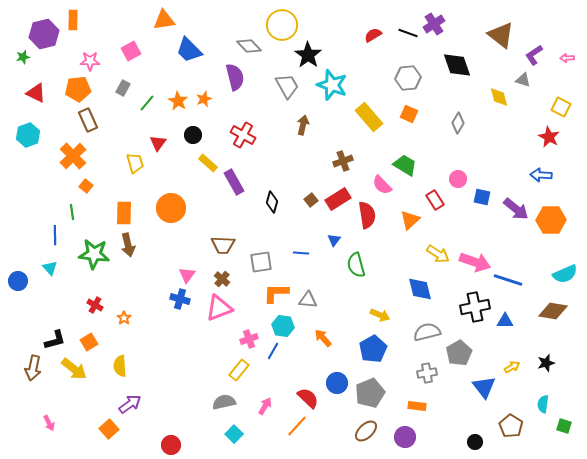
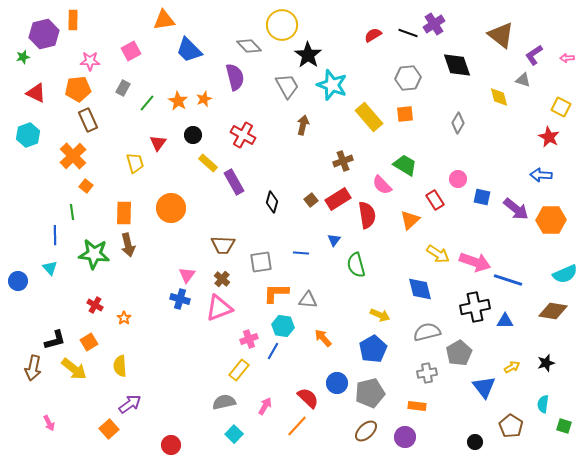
orange square at (409, 114): moved 4 px left; rotated 30 degrees counterclockwise
gray pentagon at (370, 393): rotated 8 degrees clockwise
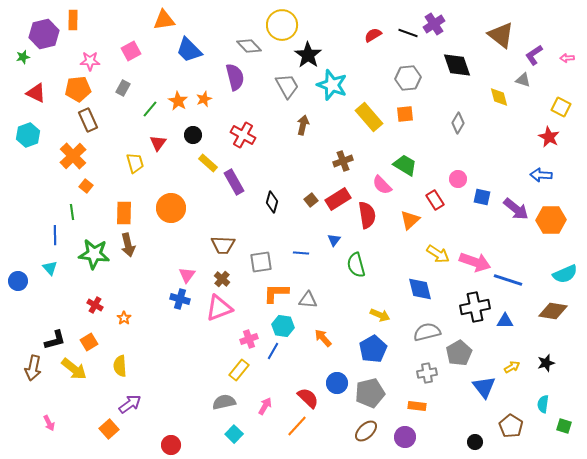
green line at (147, 103): moved 3 px right, 6 px down
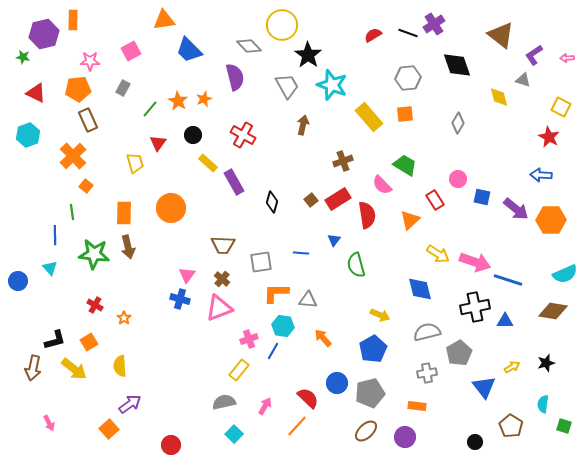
green star at (23, 57): rotated 24 degrees clockwise
brown arrow at (128, 245): moved 2 px down
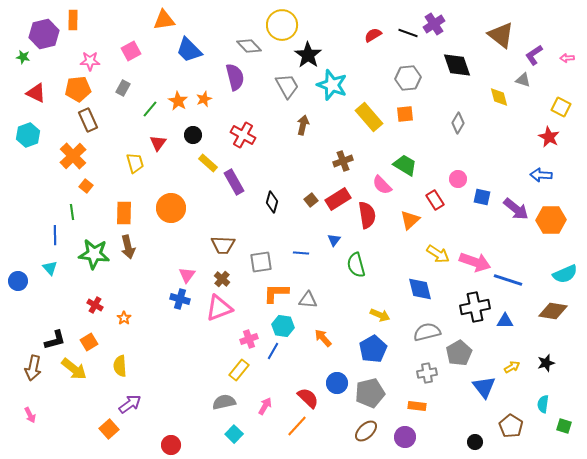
pink arrow at (49, 423): moved 19 px left, 8 px up
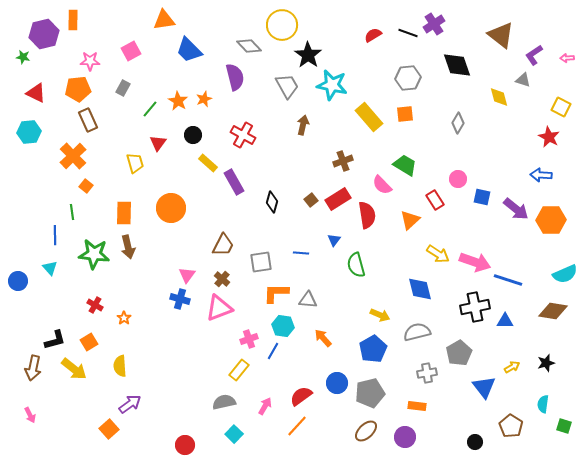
cyan star at (332, 85): rotated 8 degrees counterclockwise
cyan hexagon at (28, 135): moved 1 px right, 3 px up; rotated 15 degrees clockwise
brown trapezoid at (223, 245): rotated 65 degrees counterclockwise
gray semicircle at (427, 332): moved 10 px left
red semicircle at (308, 398): moved 7 px left, 2 px up; rotated 80 degrees counterclockwise
red circle at (171, 445): moved 14 px right
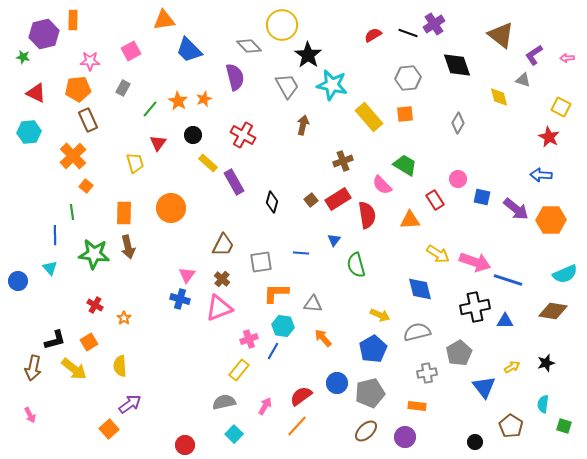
orange triangle at (410, 220): rotated 40 degrees clockwise
gray triangle at (308, 300): moved 5 px right, 4 px down
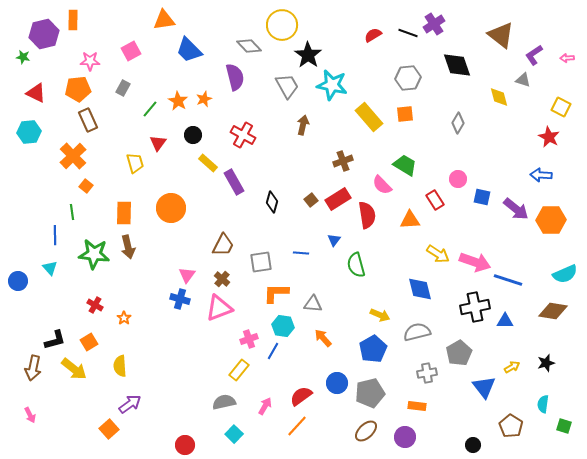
black circle at (475, 442): moved 2 px left, 3 px down
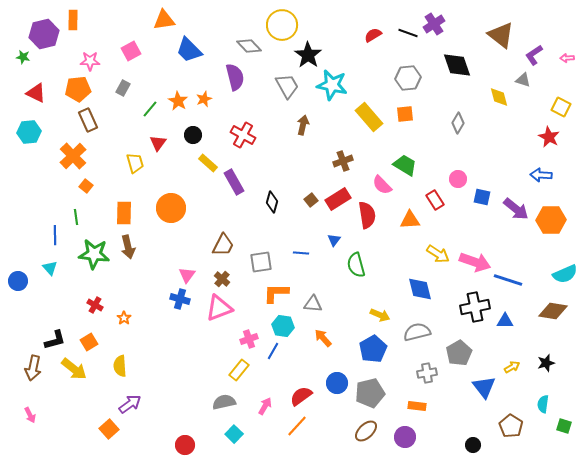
green line at (72, 212): moved 4 px right, 5 px down
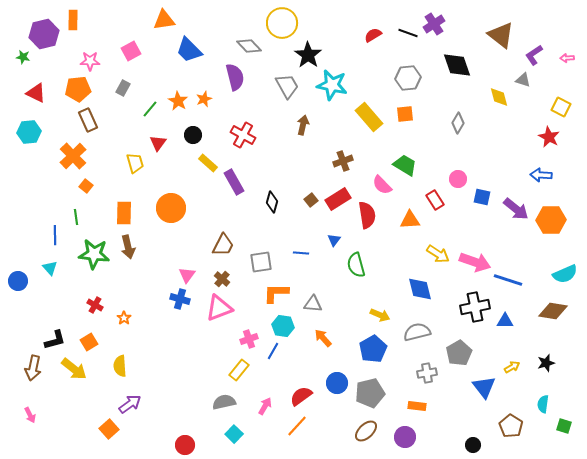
yellow circle at (282, 25): moved 2 px up
